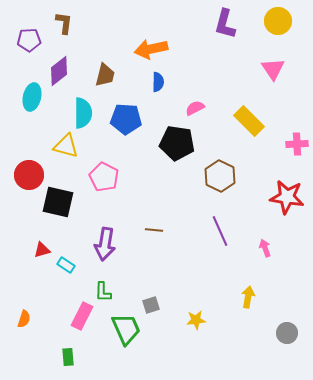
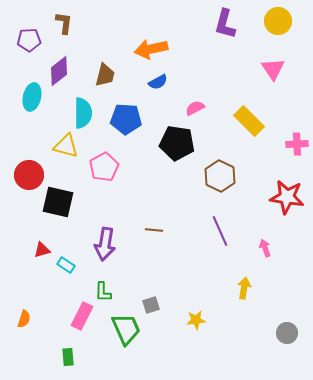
blue semicircle: rotated 60 degrees clockwise
pink pentagon: moved 10 px up; rotated 16 degrees clockwise
yellow arrow: moved 4 px left, 9 px up
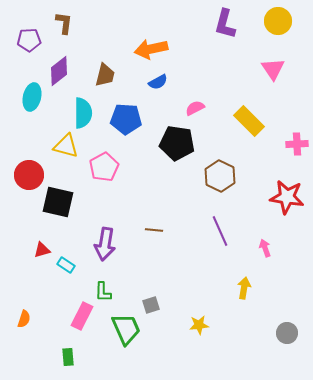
yellow star: moved 3 px right, 5 px down
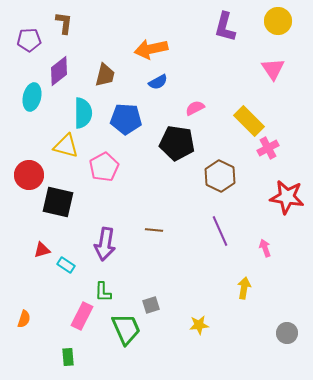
purple L-shape: moved 3 px down
pink cross: moved 29 px left, 4 px down; rotated 25 degrees counterclockwise
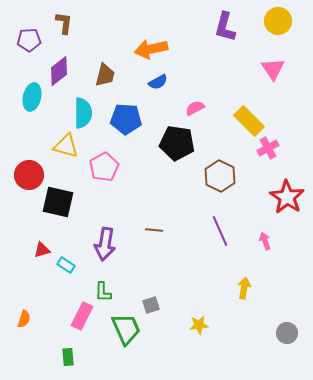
red star: rotated 24 degrees clockwise
pink arrow: moved 7 px up
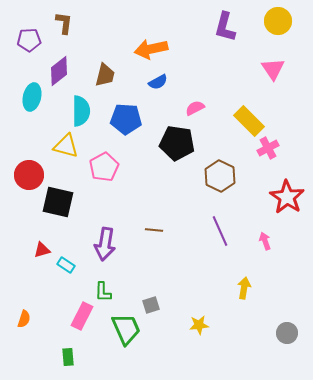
cyan semicircle: moved 2 px left, 2 px up
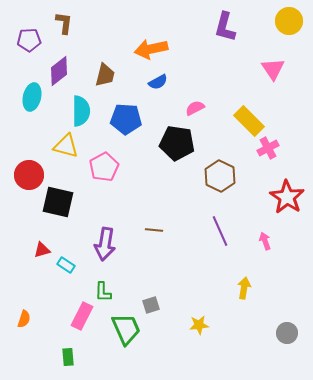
yellow circle: moved 11 px right
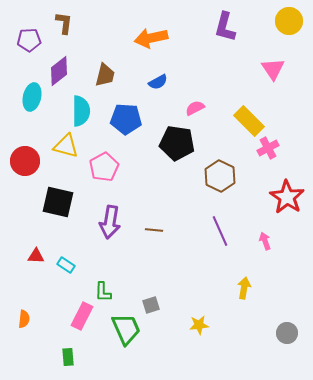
orange arrow: moved 11 px up
red circle: moved 4 px left, 14 px up
purple arrow: moved 5 px right, 22 px up
red triangle: moved 6 px left, 6 px down; rotated 18 degrees clockwise
orange semicircle: rotated 12 degrees counterclockwise
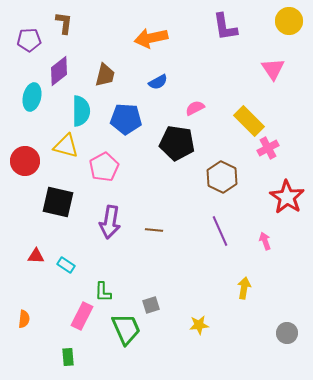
purple L-shape: rotated 24 degrees counterclockwise
brown hexagon: moved 2 px right, 1 px down
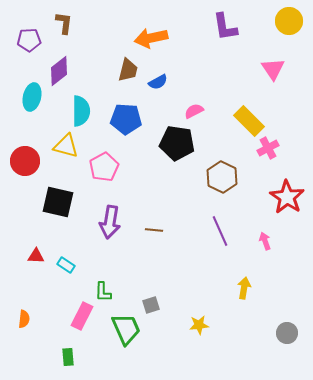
brown trapezoid: moved 23 px right, 5 px up
pink semicircle: moved 1 px left, 3 px down
